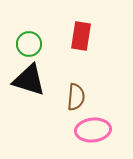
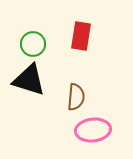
green circle: moved 4 px right
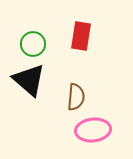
black triangle: rotated 24 degrees clockwise
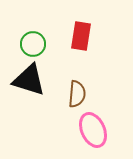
black triangle: rotated 24 degrees counterclockwise
brown semicircle: moved 1 px right, 3 px up
pink ellipse: rotated 72 degrees clockwise
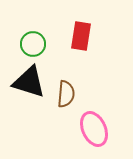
black triangle: moved 2 px down
brown semicircle: moved 11 px left
pink ellipse: moved 1 px right, 1 px up
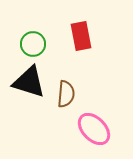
red rectangle: rotated 20 degrees counterclockwise
pink ellipse: rotated 20 degrees counterclockwise
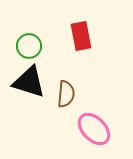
green circle: moved 4 px left, 2 px down
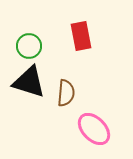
brown semicircle: moved 1 px up
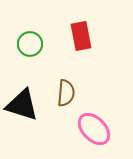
green circle: moved 1 px right, 2 px up
black triangle: moved 7 px left, 23 px down
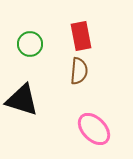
brown semicircle: moved 13 px right, 22 px up
black triangle: moved 5 px up
